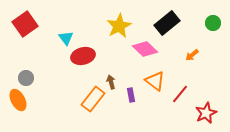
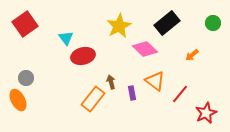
purple rectangle: moved 1 px right, 2 px up
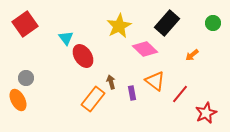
black rectangle: rotated 10 degrees counterclockwise
red ellipse: rotated 70 degrees clockwise
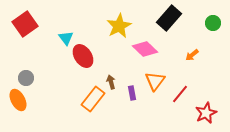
black rectangle: moved 2 px right, 5 px up
orange triangle: rotated 30 degrees clockwise
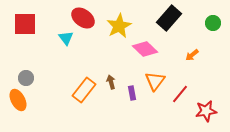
red square: rotated 35 degrees clockwise
red ellipse: moved 38 px up; rotated 20 degrees counterclockwise
orange rectangle: moved 9 px left, 9 px up
red star: moved 2 px up; rotated 15 degrees clockwise
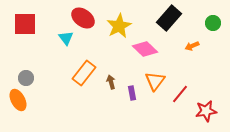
orange arrow: moved 9 px up; rotated 16 degrees clockwise
orange rectangle: moved 17 px up
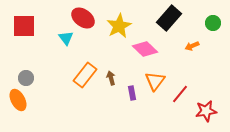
red square: moved 1 px left, 2 px down
orange rectangle: moved 1 px right, 2 px down
brown arrow: moved 4 px up
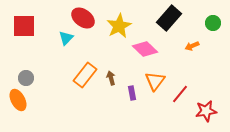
cyan triangle: rotated 21 degrees clockwise
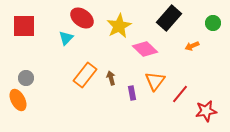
red ellipse: moved 1 px left
